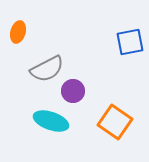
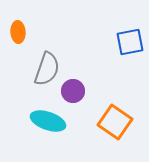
orange ellipse: rotated 20 degrees counterclockwise
gray semicircle: rotated 44 degrees counterclockwise
cyan ellipse: moved 3 px left
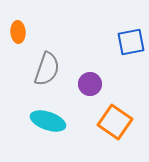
blue square: moved 1 px right
purple circle: moved 17 px right, 7 px up
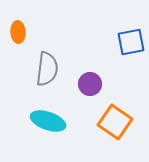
gray semicircle: rotated 12 degrees counterclockwise
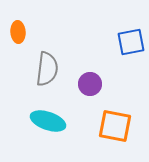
orange square: moved 4 px down; rotated 24 degrees counterclockwise
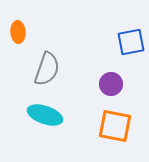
gray semicircle: rotated 12 degrees clockwise
purple circle: moved 21 px right
cyan ellipse: moved 3 px left, 6 px up
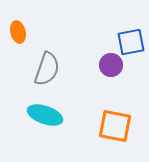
orange ellipse: rotated 10 degrees counterclockwise
purple circle: moved 19 px up
